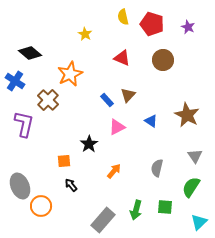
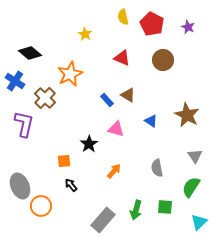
red pentagon: rotated 10 degrees clockwise
brown triangle: rotated 42 degrees counterclockwise
brown cross: moved 3 px left, 2 px up
pink triangle: moved 1 px left, 2 px down; rotated 42 degrees clockwise
gray semicircle: rotated 24 degrees counterclockwise
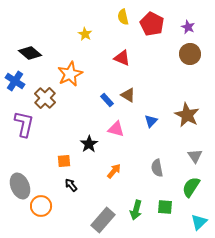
brown circle: moved 27 px right, 6 px up
blue triangle: rotated 40 degrees clockwise
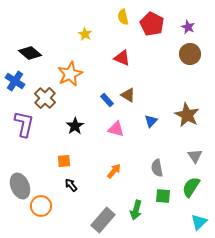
black star: moved 14 px left, 18 px up
green square: moved 2 px left, 11 px up
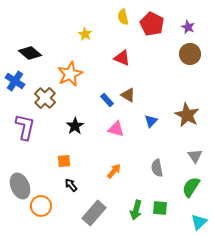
purple L-shape: moved 1 px right, 3 px down
green square: moved 3 px left, 12 px down
gray rectangle: moved 9 px left, 7 px up
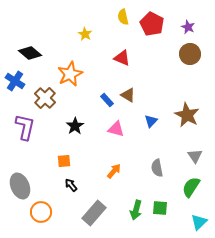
orange circle: moved 6 px down
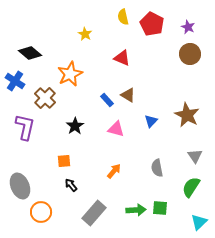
green arrow: rotated 108 degrees counterclockwise
